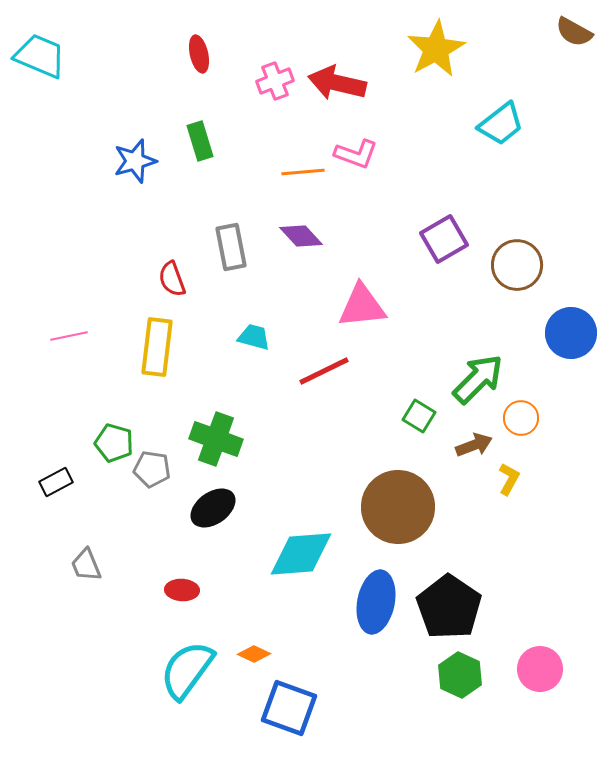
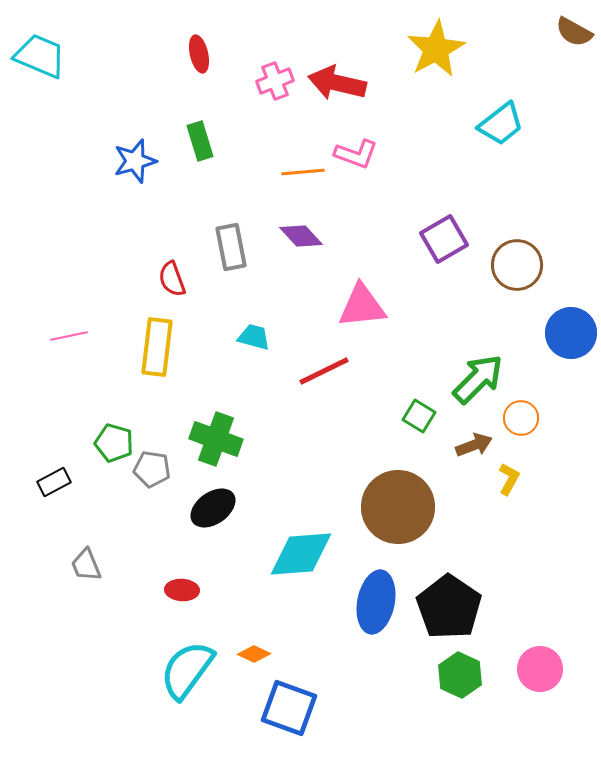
black rectangle at (56, 482): moved 2 px left
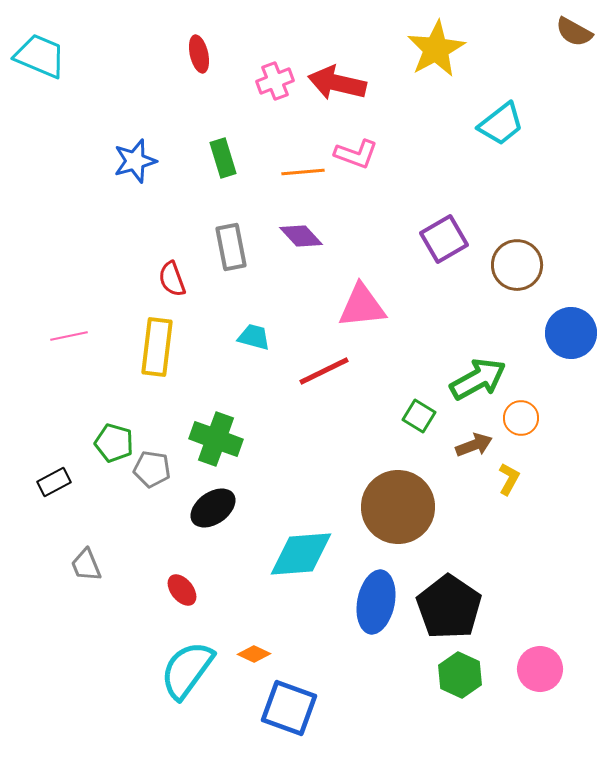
green rectangle at (200, 141): moved 23 px right, 17 px down
green arrow at (478, 379): rotated 16 degrees clockwise
red ellipse at (182, 590): rotated 48 degrees clockwise
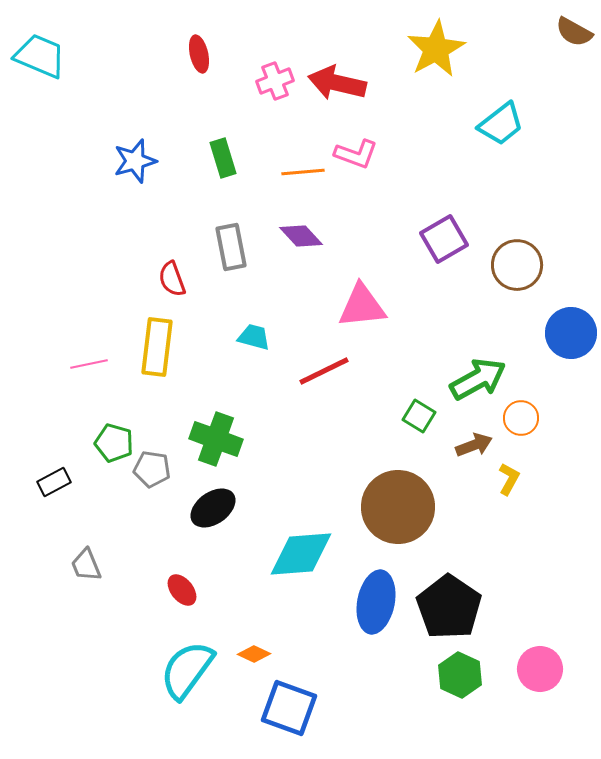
pink line at (69, 336): moved 20 px right, 28 px down
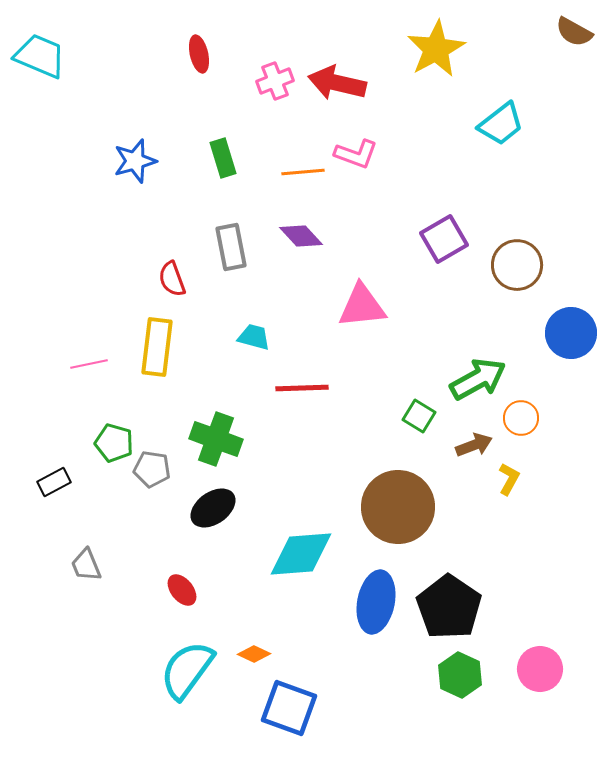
red line at (324, 371): moved 22 px left, 17 px down; rotated 24 degrees clockwise
